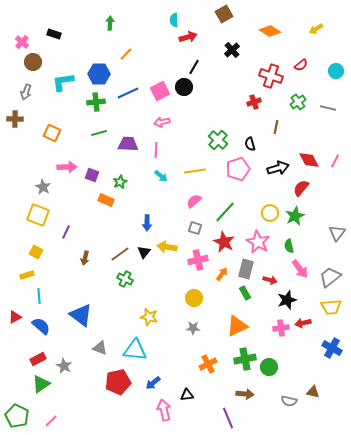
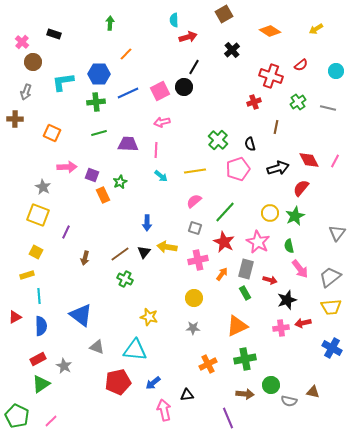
orange rectangle at (106, 200): moved 3 px left, 5 px up; rotated 42 degrees clockwise
blue semicircle at (41, 326): rotated 48 degrees clockwise
gray triangle at (100, 348): moved 3 px left, 1 px up
green circle at (269, 367): moved 2 px right, 18 px down
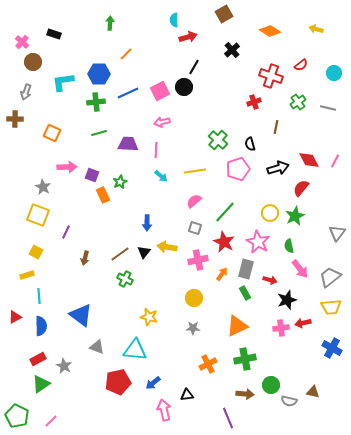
yellow arrow at (316, 29): rotated 48 degrees clockwise
cyan circle at (336, 71): moved 2 px left, 2 px down
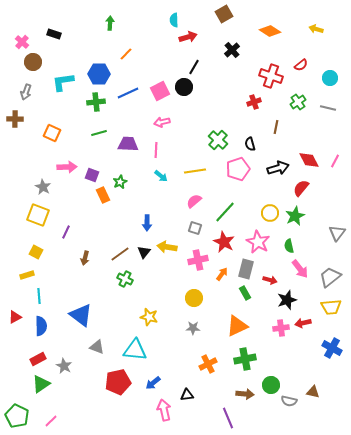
cyan circle at (334, 73): moved 4 px left, 5 px down
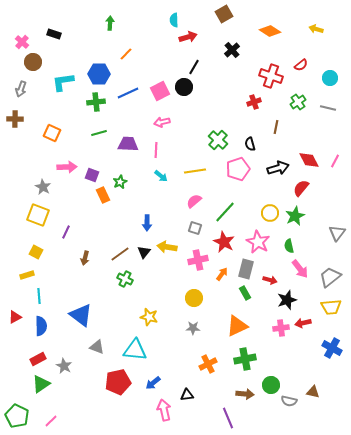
gray arrow at (26, 92): moved 5 px left, 3 px up
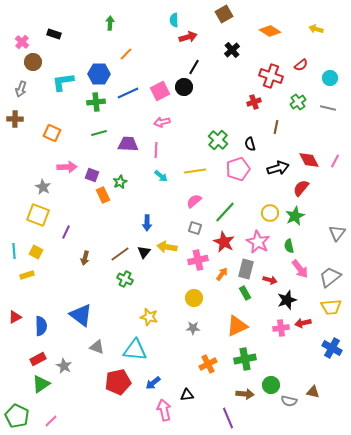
cyan line at (39, 296): moved 25 px left, 45 px up
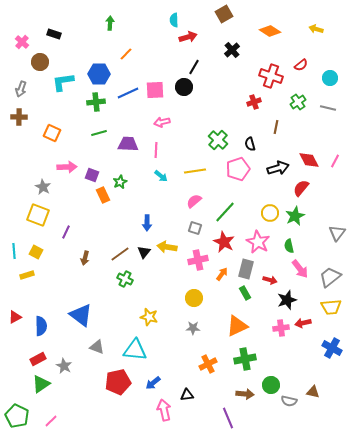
brown circle at (33, 62): moved 7 px right
pink square at (160, 91): moved 5 px left, 1 px up; rotated 24 degrees clockwise
brown cross at (15, 119): moved 4 px right, 2 px up
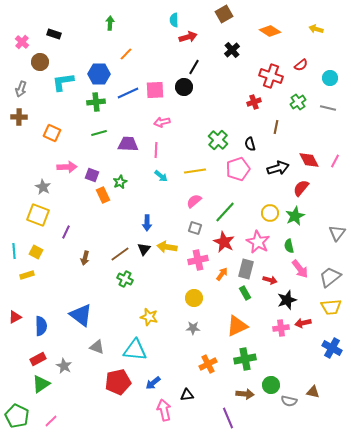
black triangle at (144, 252): moved 3 px up
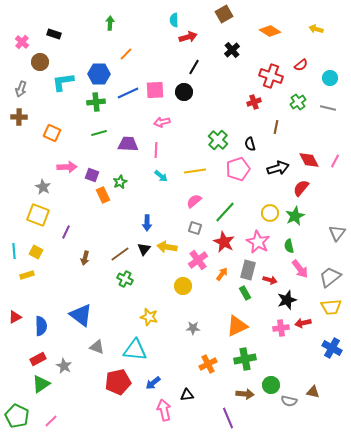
black circle at (184, 87): moved 5 px down
pink cross at (198, 260): rotated 24 degrees counterclockwise
gray rectangle at (246, 269): moved 2 px right, 1 px down
yellow circle at (194, 298): moved 11 px left, 12 px up
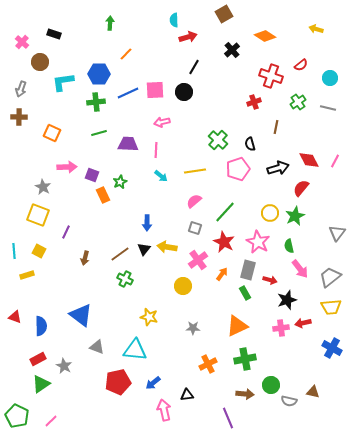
orange diamond at (270, 31): moved 5 px left, 5 px down
yellow square at (36, 252): moved 3 px right, 1 px up
red triangle at (15, 317): rotated 48 degrees clockwise
